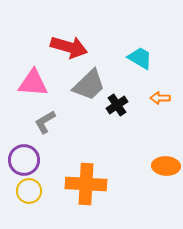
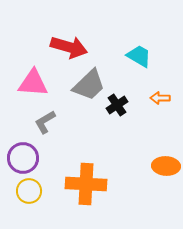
cyan trapezoid: moved 1 px left, 2 px up
purple circle: moved 1 px left, 2 px up
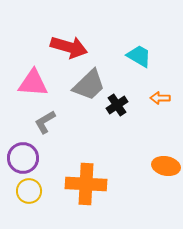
orange ellipse: rotated 8 degrees clockwise
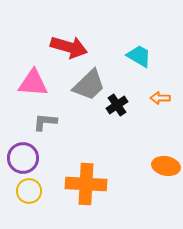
gray L-shape: rotated 35 degrees clockwise
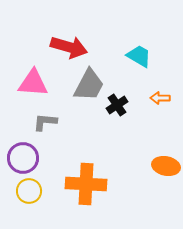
gray trapezoid: rotated 18 degrees counterclockwise
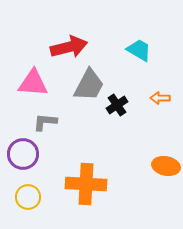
red arrow: rotated 30 degrees counterclockwise
cyan trapezoid: moved 6 px up
purple circle: moved 4 px up
yellow circle: moved 1 px left, 6 px down
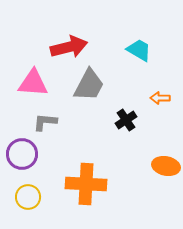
black cross: moved 9 px right, 15 px down
purple circle: moved 1 px left
